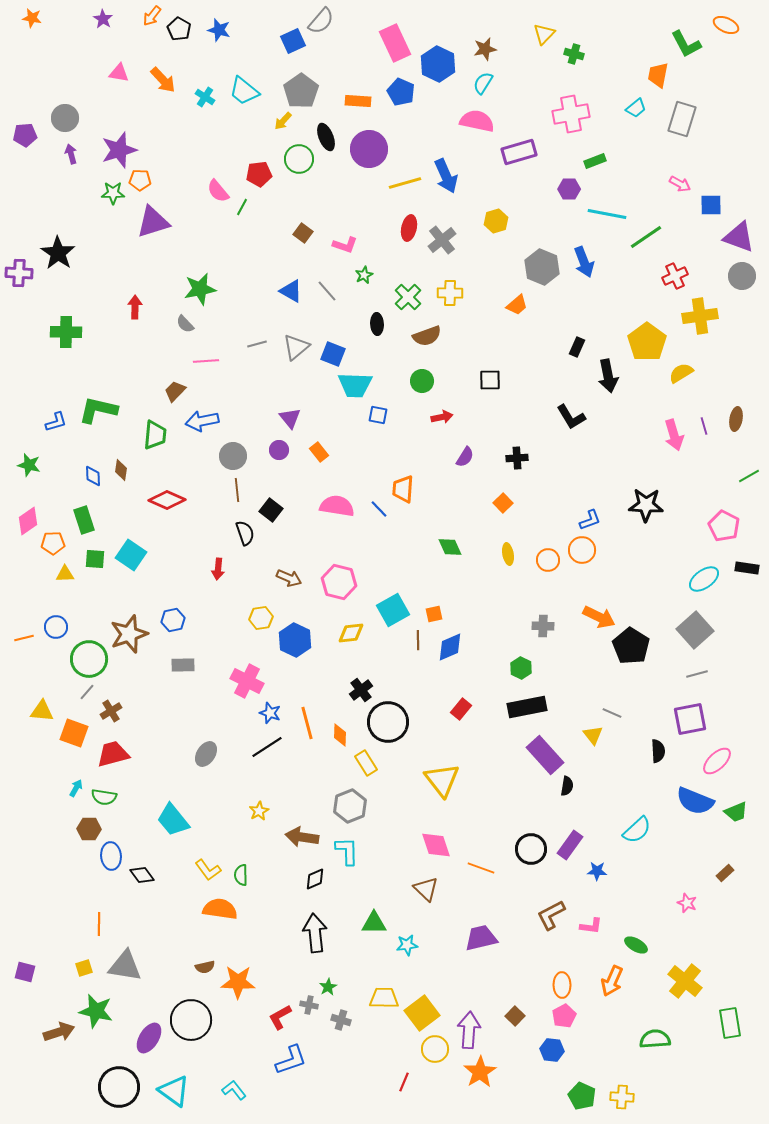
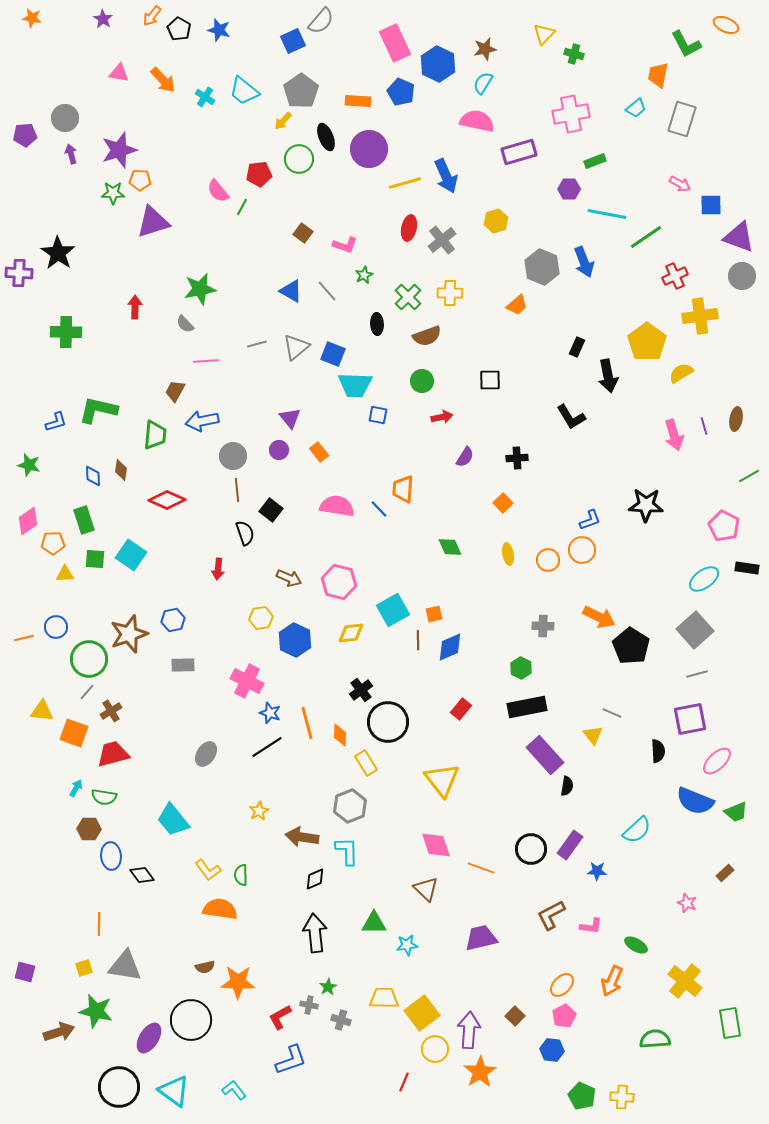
brown trapezoid at (175, 391): rotated 15 degrees counterclockwise
orange ellipse at (562, 985): rotated 45 degrees clockwise
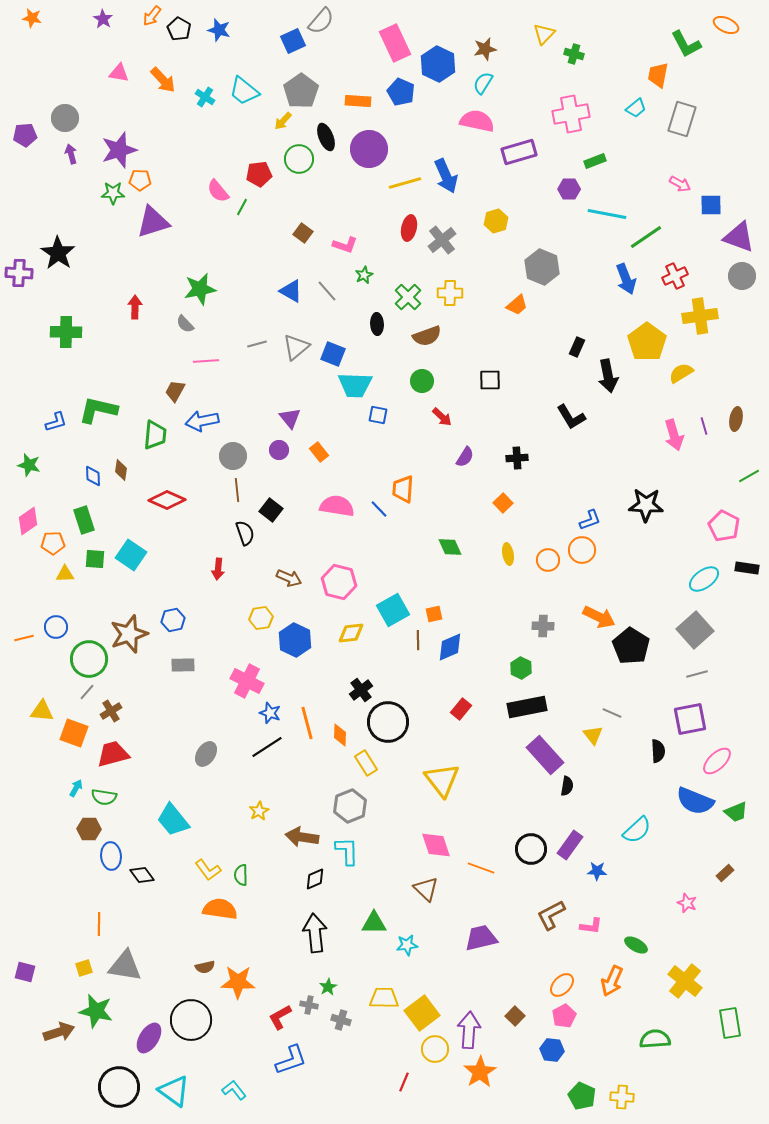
blue arrow at (584, 262): moved 42 px right, 17 px down
red arrow at (442, 417): rotated 55 degrees clockwise
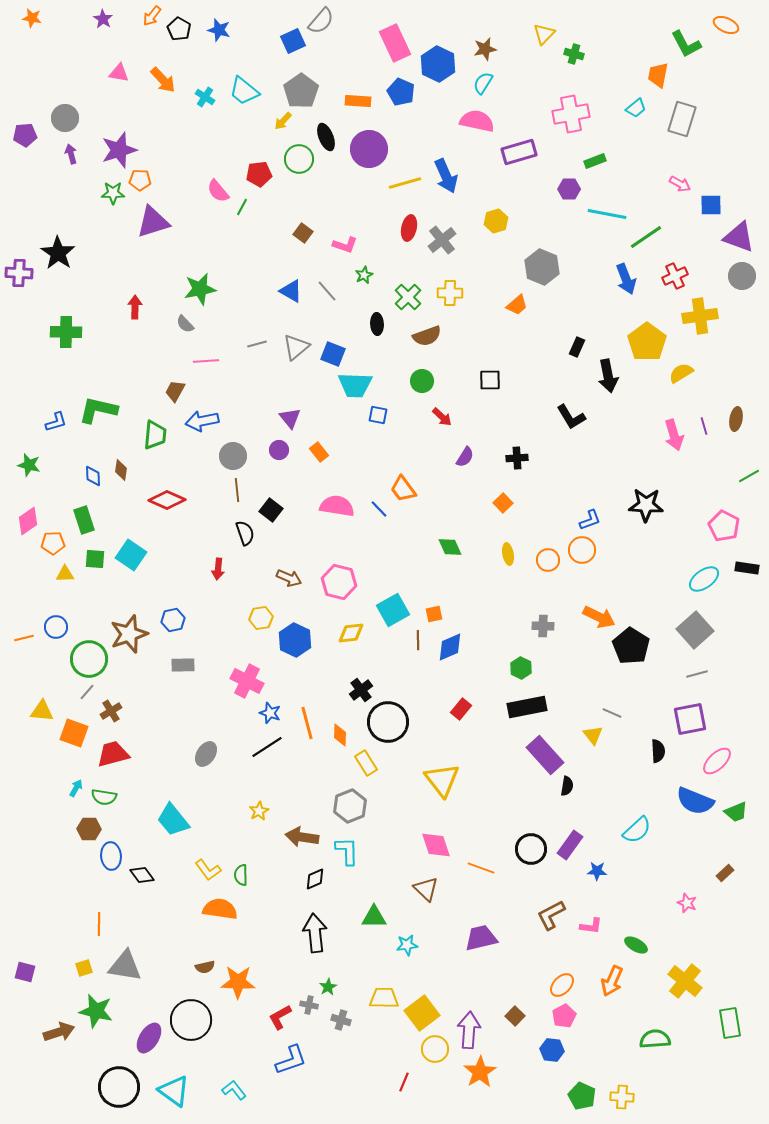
orange trapezoid at (403, 489): rotated 40 degrees counterclockwise
green triangle at (374, 923): moved 6 px up
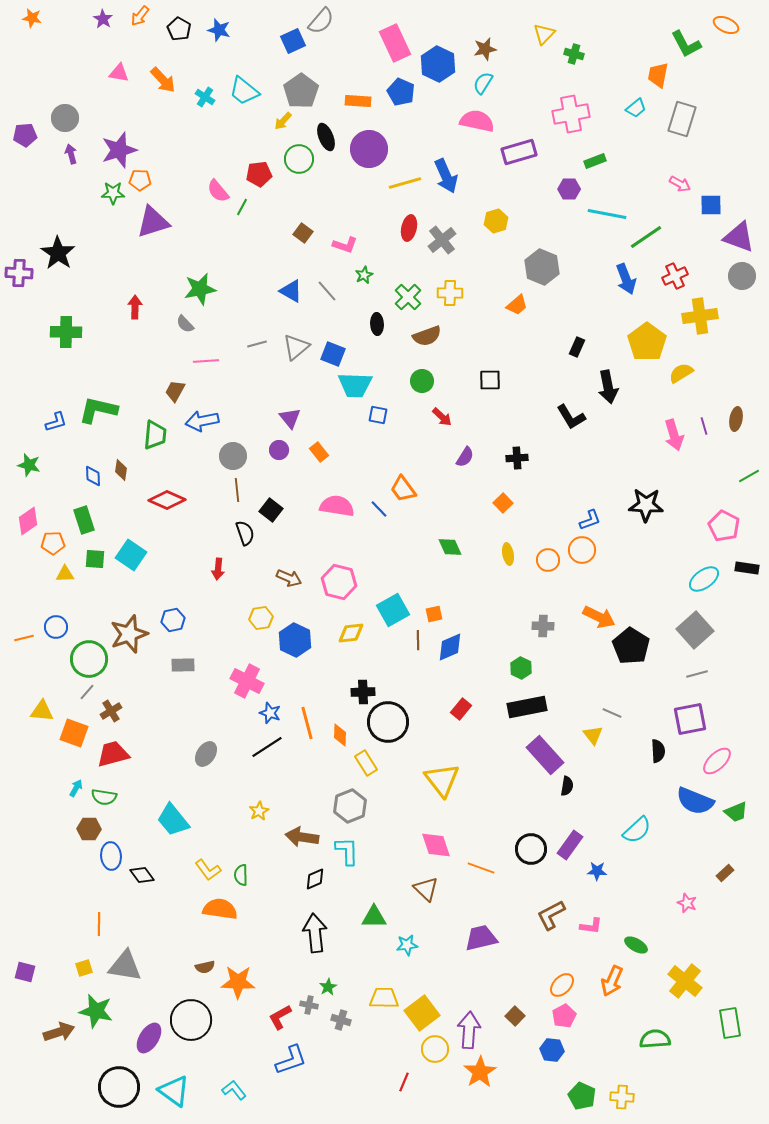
orange arrow at (152, 16): moved 12 px left
black arrow at (608, 376): moved 11 px down
black cross at (361, 690): moved 2 px right, 2 px down; rotated 35 degrees clockwise
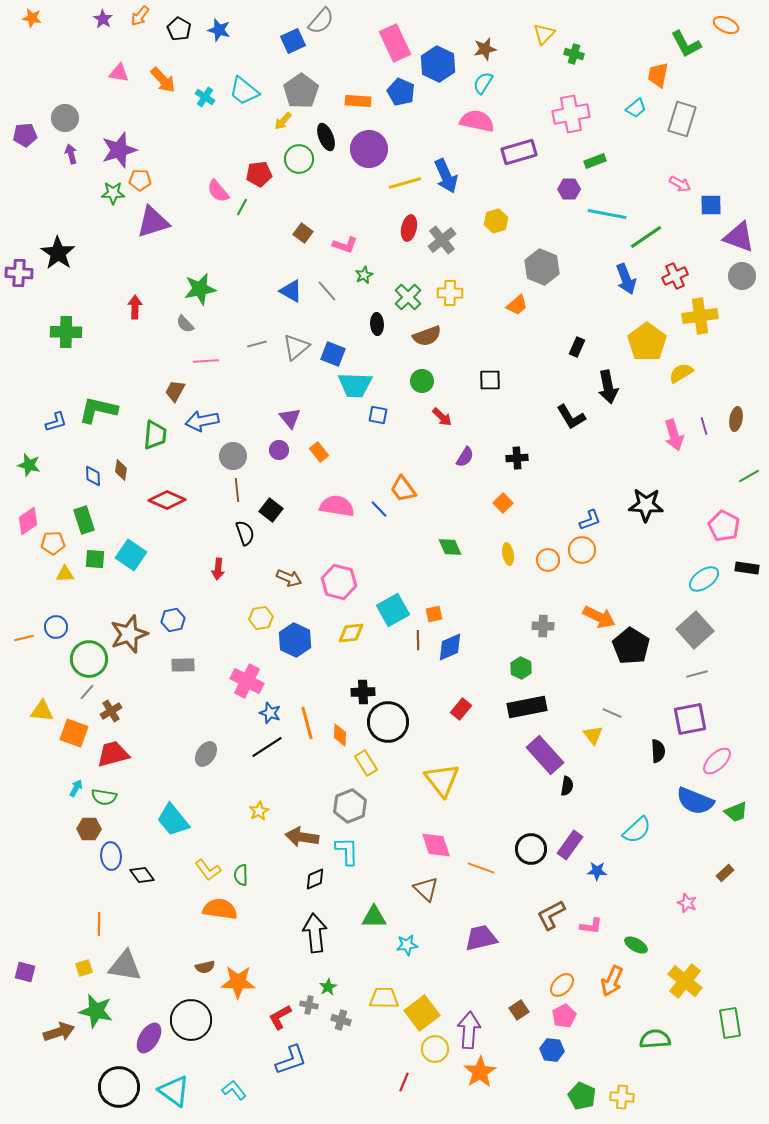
brown square at (515, 1016): moved 4 px right, 6 px up; rotated 12 degrees clockwise
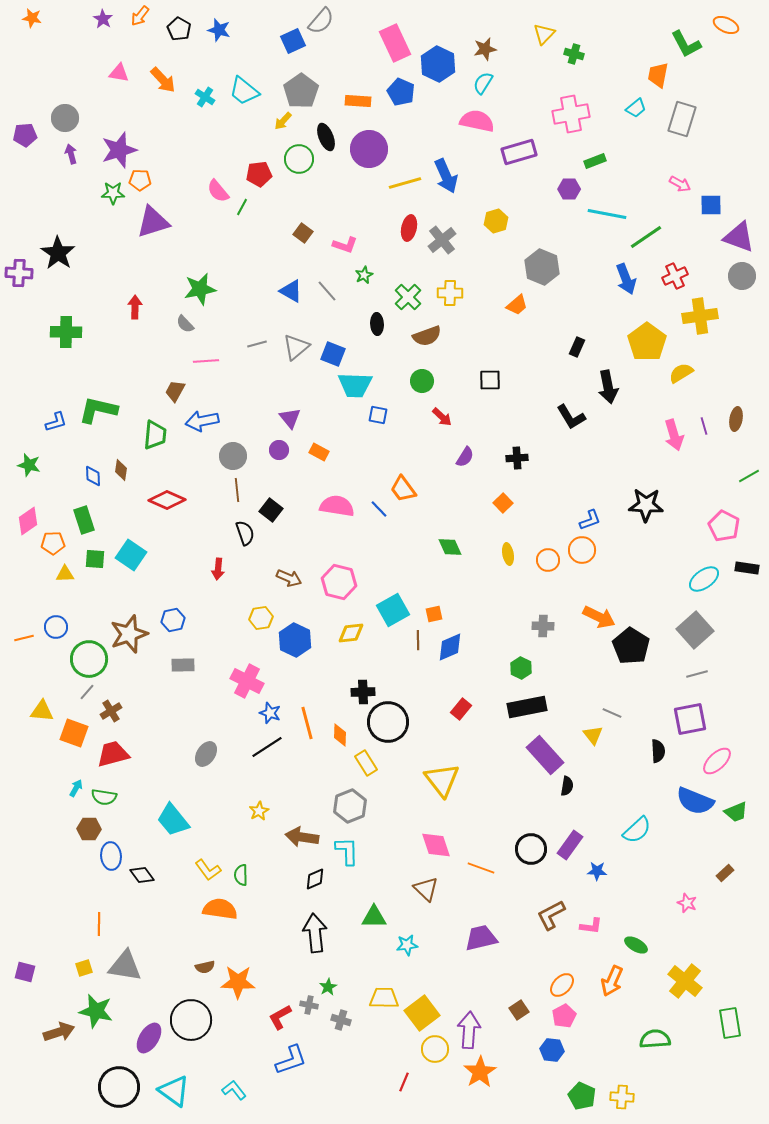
orange rectangle at (319, 452): rotated 24 degrees counterclockwise
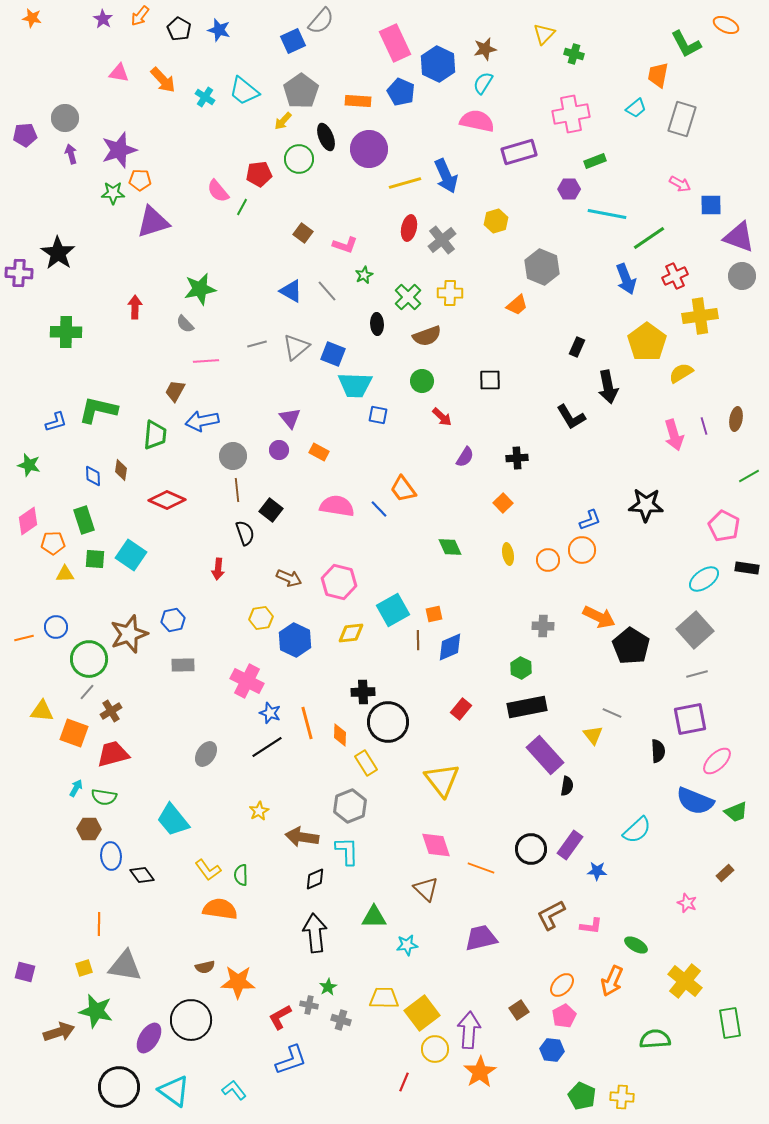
green line at (646, 237): moved 3 px right, 1 px down
